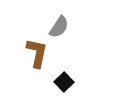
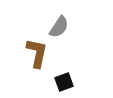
black square: rotated 24 degrees clockwise
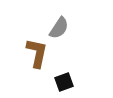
gray semicircle: moved 1 px down
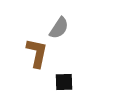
black square: rotated 18 degrees clockwise
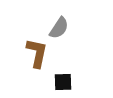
black square: moved 1 px left
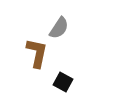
black square: rotated 30 degrees clockwise
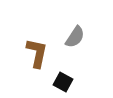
gray semicircle: moved 16 px right, 9 px down
